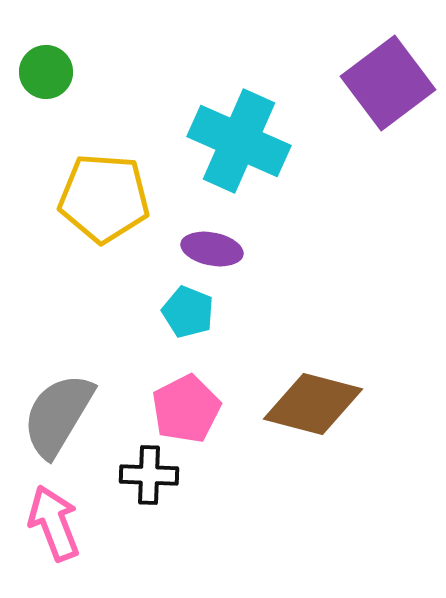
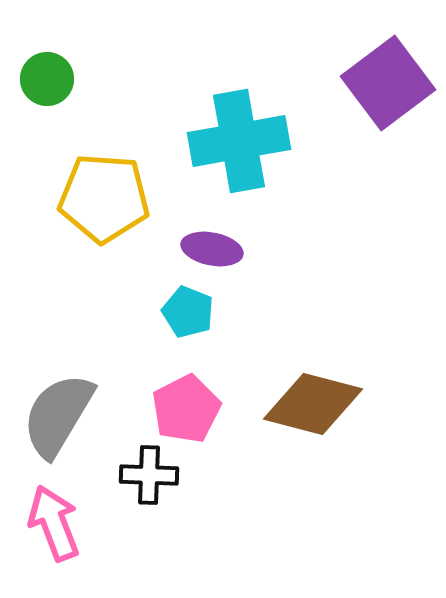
green circle: moved 1 px right, 7 px down
cyan cross: rotated 34 degrees counterclockwise
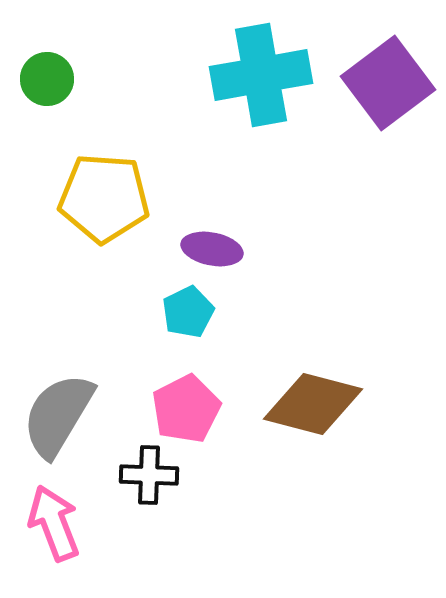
cyan cross: moved 22 px right, 66 px up
cyan pentagon: rotated 24 degrees clockwise
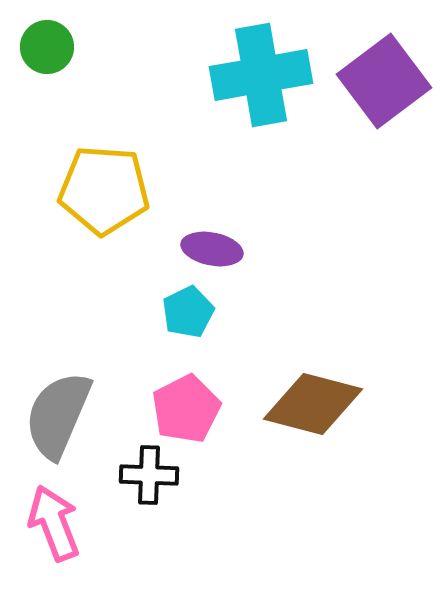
green circle: moved 32 px up
purple square: moved 4 px left, 2 px up
yellow pentagon: moved 8 px up
gray semicircle: rotated 8 degrees counterclockwise
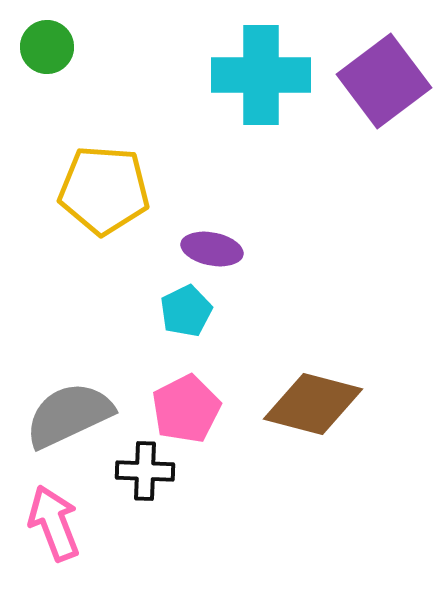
cyan cross: rotated 10 degrees clockwise
cyan pentagon: moved 2 px left, 1 px up
gray semicircle: moved 11 px right; rotated 42 degrees clockwise
black cross: moved 4 px left, 4 px up
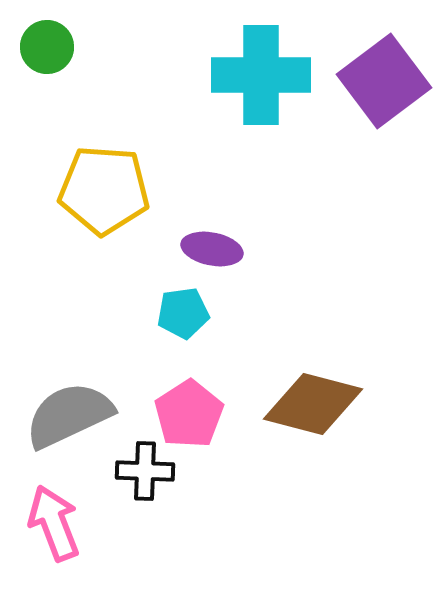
cyan pentagon: moved 3 px left, 2 px down; rotated 18 degrees clockwise
pink pentagon: moved 3 px right, 5 px down; rotated 6 degrees counterclockwise
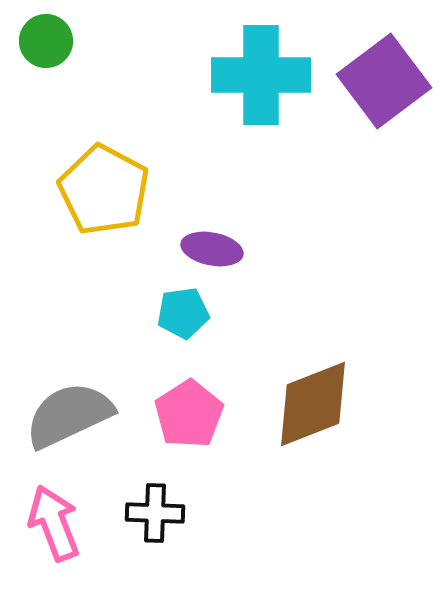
green circle: moved 1 px left, 6 px up
yellow pentagon: rotated 24 degrees clockwise
brown diamond: rotated 36 degrees counterclockwise
black cross: moved 10 px right, 42 px down
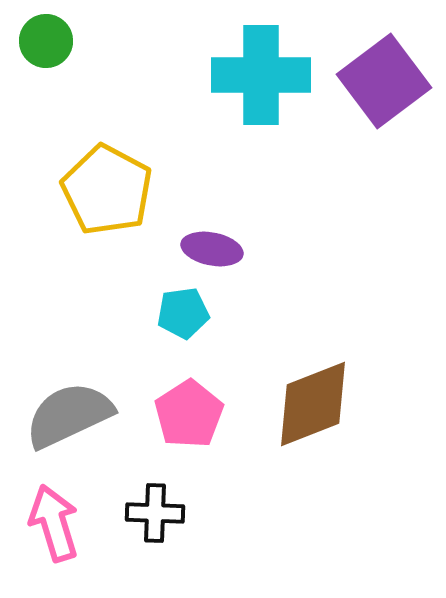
yellow pentagon: moved 3 px right
pink arrow: rotated 4 degrees clockwise
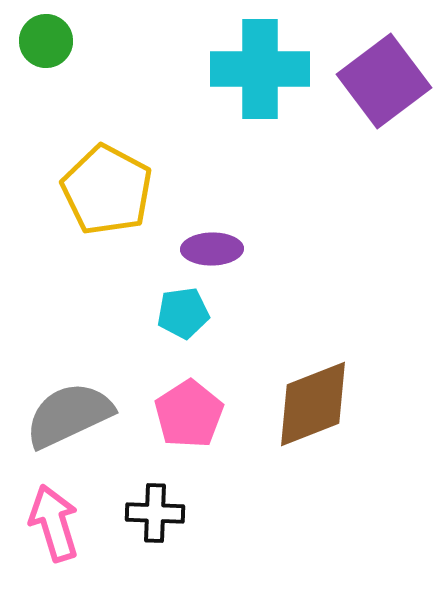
cyan cross: moved 1 px left, 6 px up
purple ellipse: rotated 12 degrees counterclockwise
